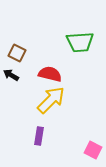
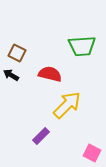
green trapezoid: moved 2 px right, 4 px down
yellow arrow: moved 16 px right, 5 px down
purple rectangle: moved 2 px right; rotated 36 degrees clockwise
pink square: moved 1 px left, 3 px down
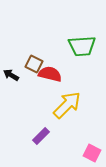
brown square: moved 17 px right, 11 px down
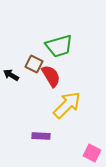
green trapezoid: moved 23 px left; rotated 12 degrees counterclockwise
red semicircle: moved 1 px right, 2 px down; rotated 45 degrees clockwise
purple rectangle: rotated 48 degrees clockwise
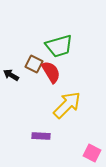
red semicircle: moved 4 px up
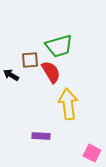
brown square: moved 4 px left, 4 px up; rotated 30 degrees counterclockwise
yellow arrow: moved 1 px right, 1 px up; rotated 52 degrees counterclockwise
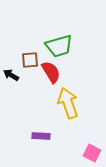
yellow arrow: moved 1 px up; rotated 12 degrees counterclockwise
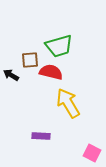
red semicircle: rotated 45 degrees counterclockwise
yellow arrow: rotated 12 degrees counterclockwise
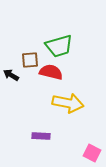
yellow arrow: rotated 132 degrees clockwise
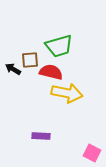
black arrow: moved 2 px right, 6 px up
yellow arrow: moved 1 px left, 10 px up
